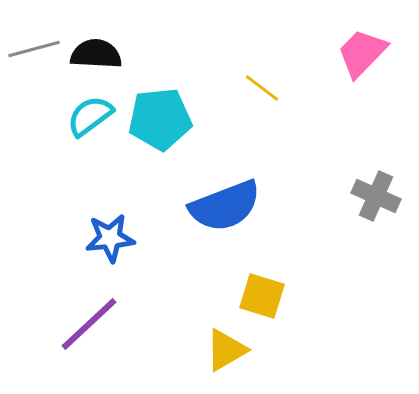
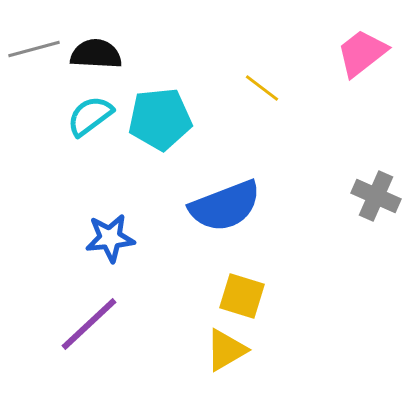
pink trapezoid: rotated 8 degrees clockwise
yellow square: moved 20 px left
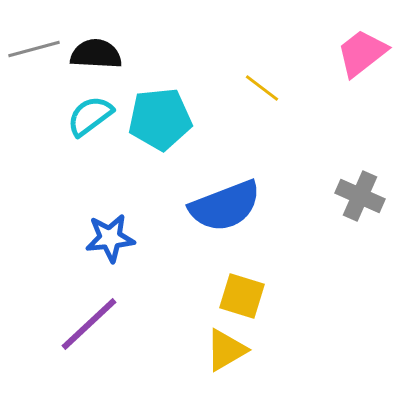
gray cross: moved 16 px left
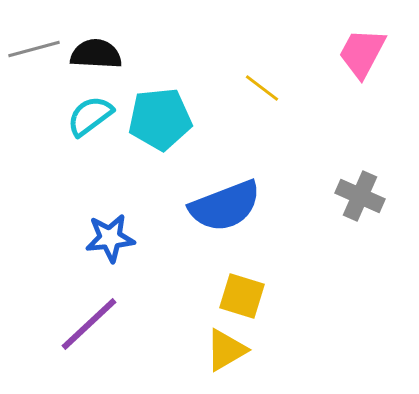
pink trapezoid: rotated 24 degrees counterclockwise
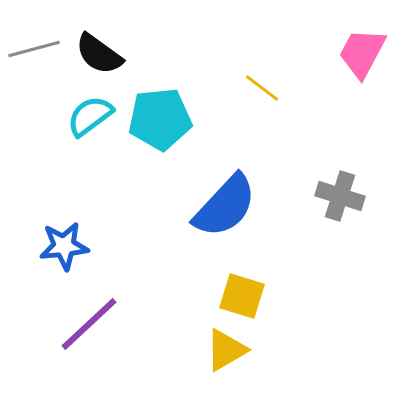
black semicircle: moved 3 px right; rotated 147 degrees counterclockwise
gray cross: moved 20 px left; rotated 6 degrees counterclockwise
blue semicircle: rotated 26 degrees counterclockwise
blue star: moved 46 px left, 8 px down
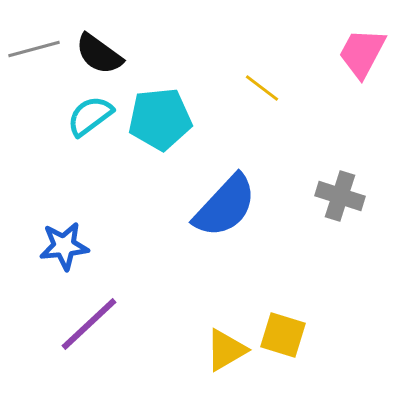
yellow square: moved 41 px right, 39 px down
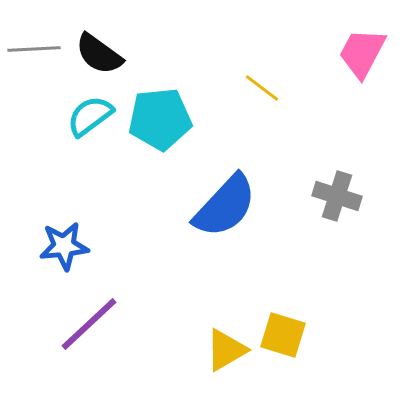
gray line: rotated 12 degrees clockwise
gray cross: moved 3 px left
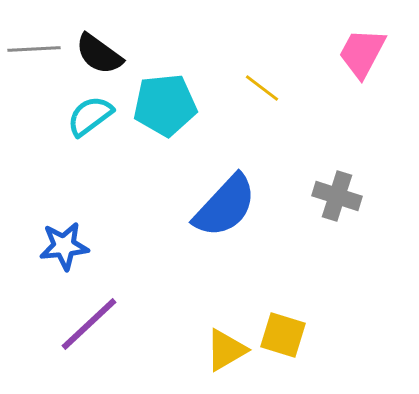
cyan pentagon: moved 5 px right, 14 px up
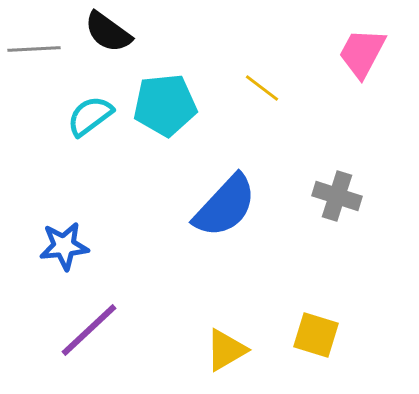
black semicircle: moved 9 px right, 22 px up
purple line: moved 6 px down
yellow square: moved 33 px right
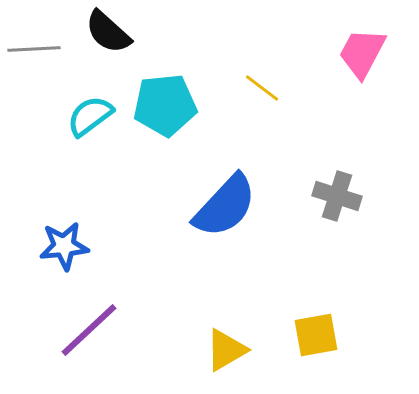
black semicircle: rotated 6 degrees clockwise
yellow square: rotated 27 degrees counterclockwise
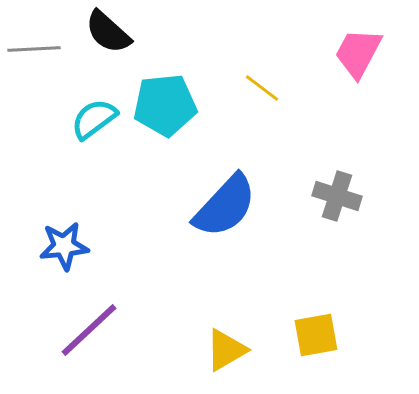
pink trapezoid: moved 4 px left
cyan semicircle: moved 4 px right, 3 px down
